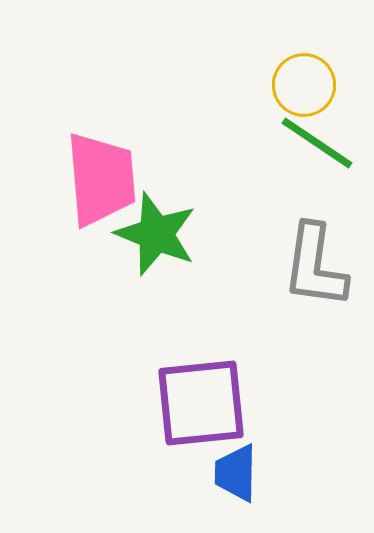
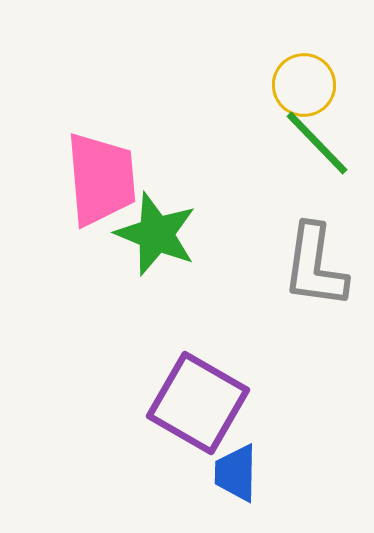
green line: rotated 12 degrees clockwise
purple square: moved 3 px left; rotated 36 degrees clockwise
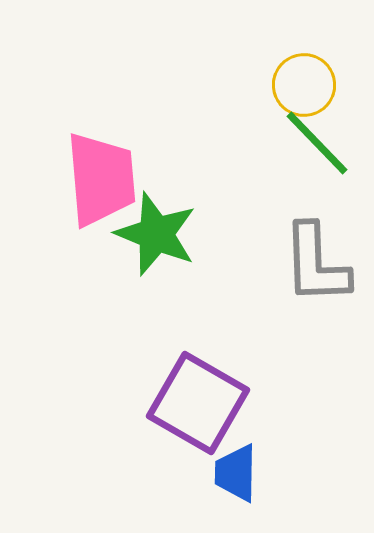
gray L-shape: moved 1 px right, 2 px up; rotated 10 degrees counterclockwise
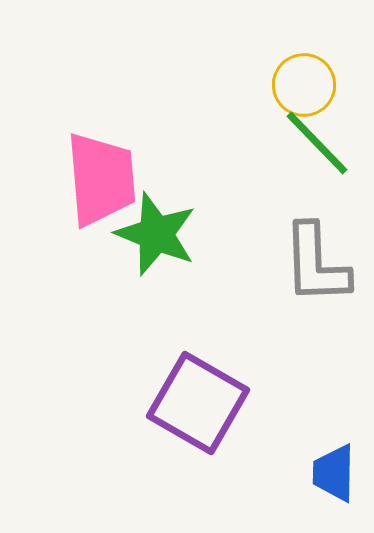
blue trapezoid: moved 98 px right
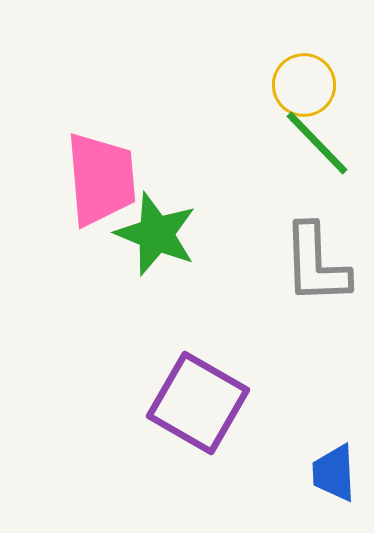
blue trapezoid: rotated 4 degrees counterclockwise
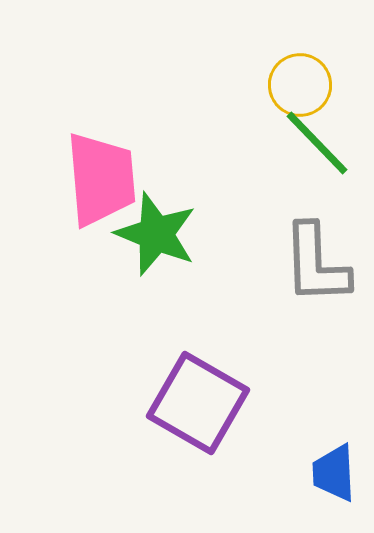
yellow circle: moved 4 px left
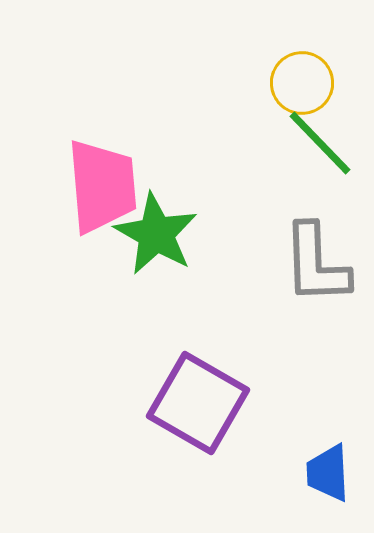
yellow circle: moved 2 px right, 2 px up
green line: moved 3 px right
pink trapezoid: moved 1 px right, 7 px down
green star: rotated 8 degrees clockwise
blue trapezoid: moved 6 px left
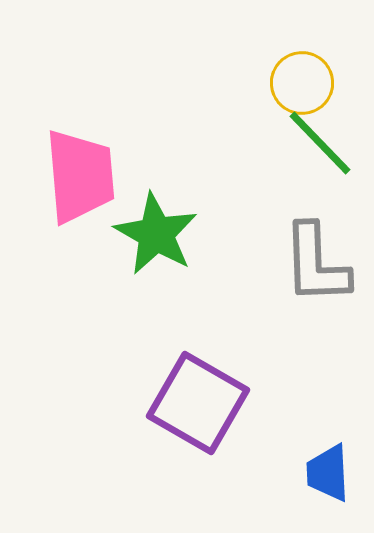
pink trapezoid: moved 22 px left, 10 px up
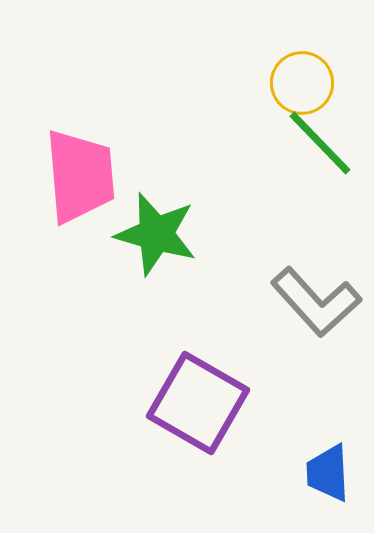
green star: rotated 14 degrees counterclockwise
gray L-shape: moved 38 px down; rotated 40 degrees counterclockwise
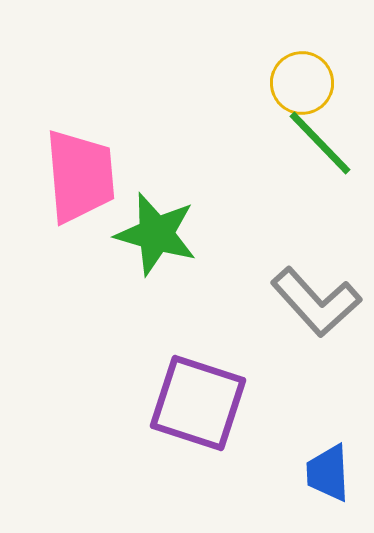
purple square: rotated 12 degrees counterclockwise
